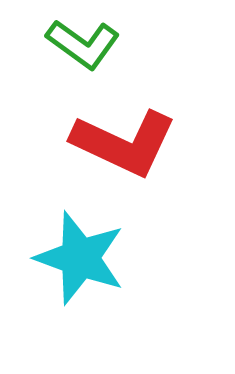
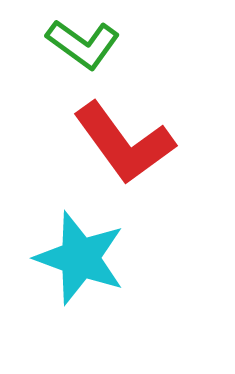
red L-shape: rotated 29 degrees clockwise
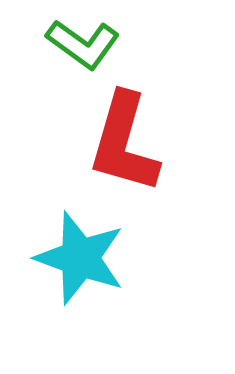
red L-shape: rotated 52 degrees clockwise
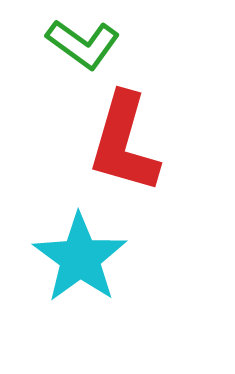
cyan star: rotated 16 degrees clockwise
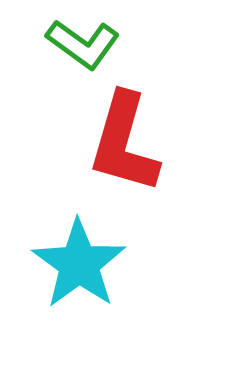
cyan star: moved 1 px left, 6 px down
